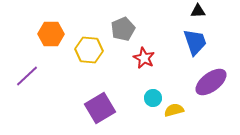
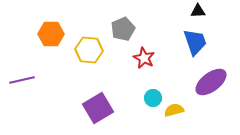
purple line: moved 5 px left, 4 px down; rotated 30 degrees clockwise
purple square: moved 2 px left
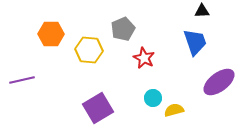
black triangle: moved 4 px right
purple ellipse: moved 8 px right
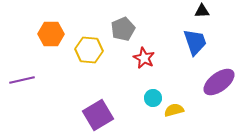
purple square: moved 7 px down
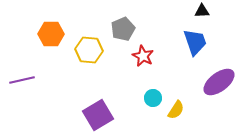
red star: moved 1 px left, 2 px up
yellow semicircle: moved 2 px right; rotated 138 degrees clockwise
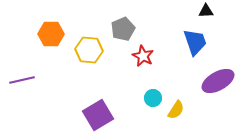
black triangle: moved 4 px right
purple ellipse: moved 1 px left, 1 px up; rotated 8 degrees clockwise
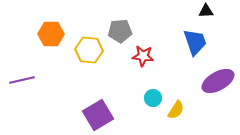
gray pentagon: moved 3 px left, 2 px down; rotated 20 degrees clockwise
red star: rotated 20 degrees counterclockwise
